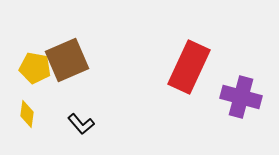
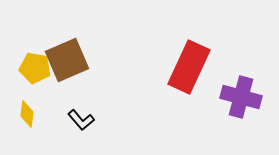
black L-shape: moved 4 px up
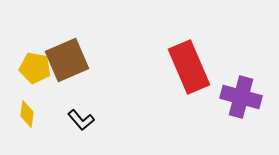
red rectangle: rotated 48 degrees counterclockwise
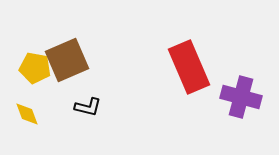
yellow diamond: rotated 28 degrees counterclockwise
black L-shape: moved 7 px right, 13 px up; rotated 36 degrees counterclockwise
